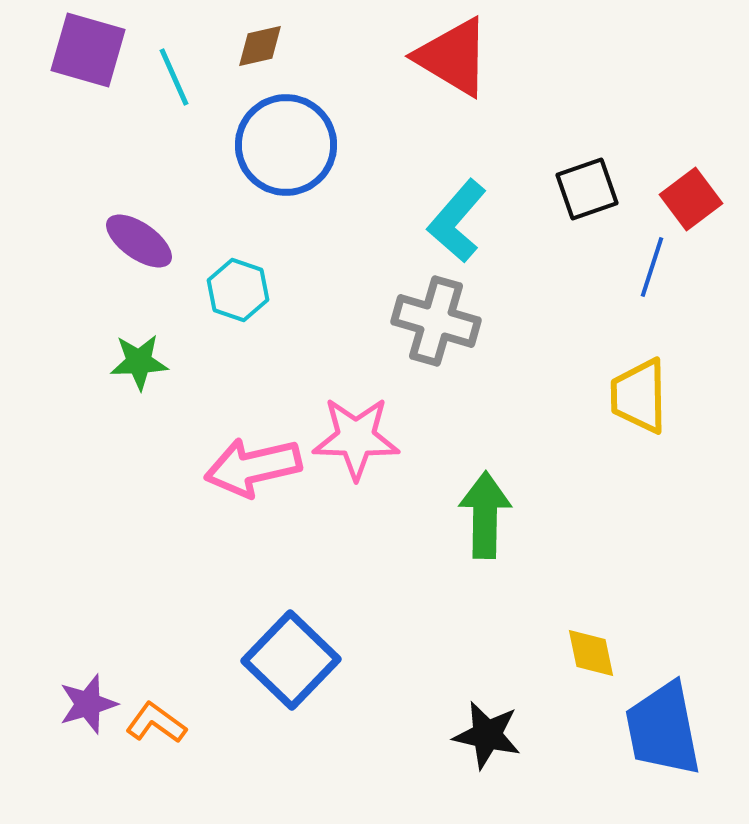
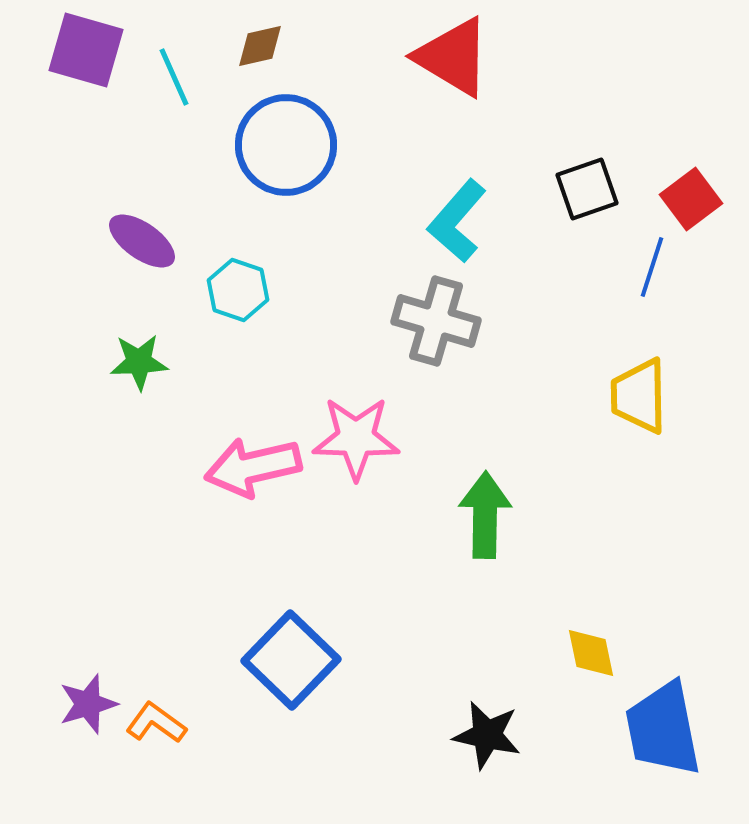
purple square: moved 2 px left
purple ellipse: moved 3 px right
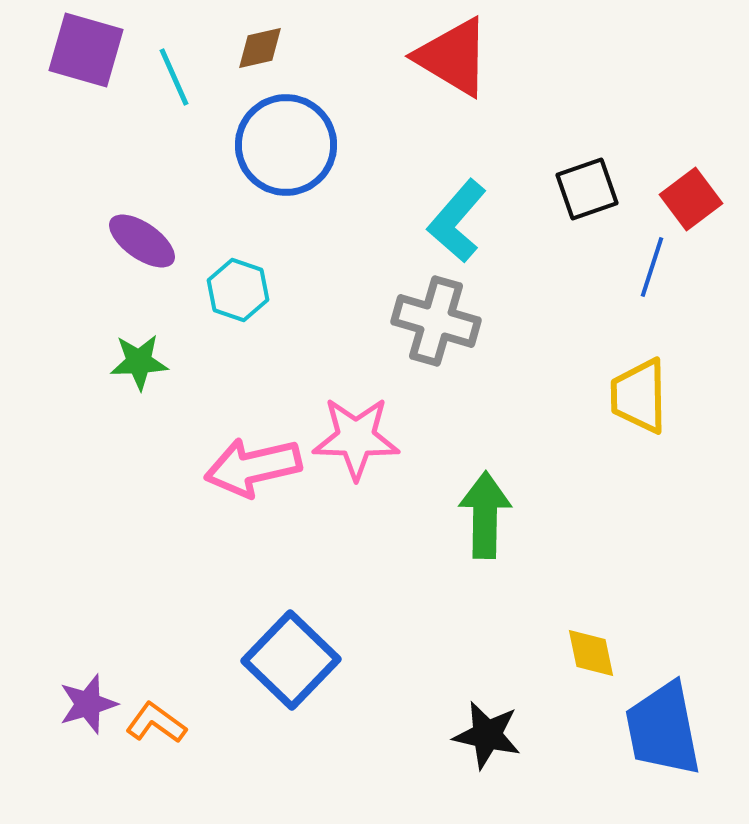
brown diamond: moved 2 px down
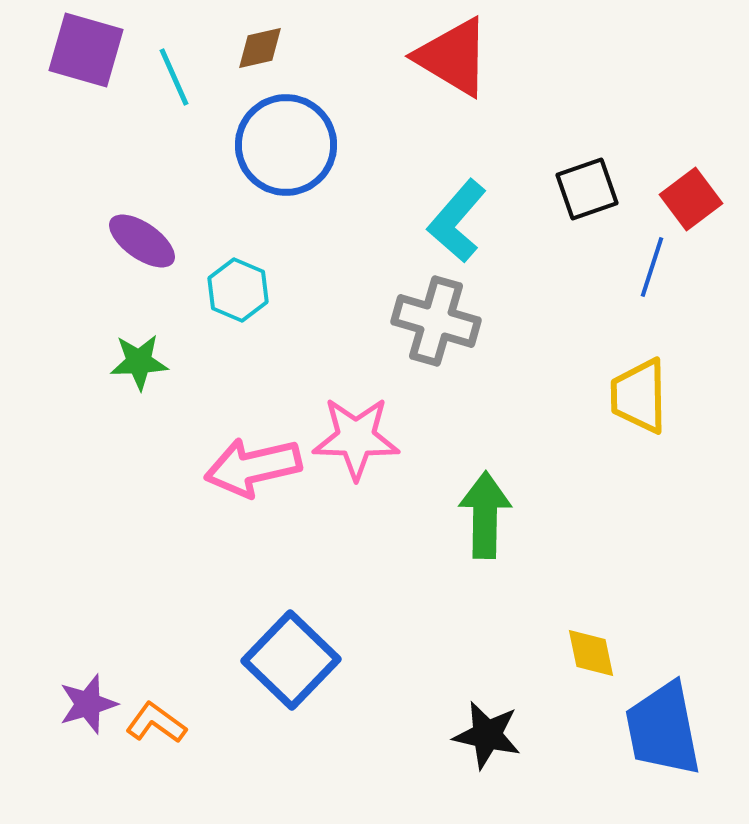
cyan hexagon: rotated 4 degrees clockwise
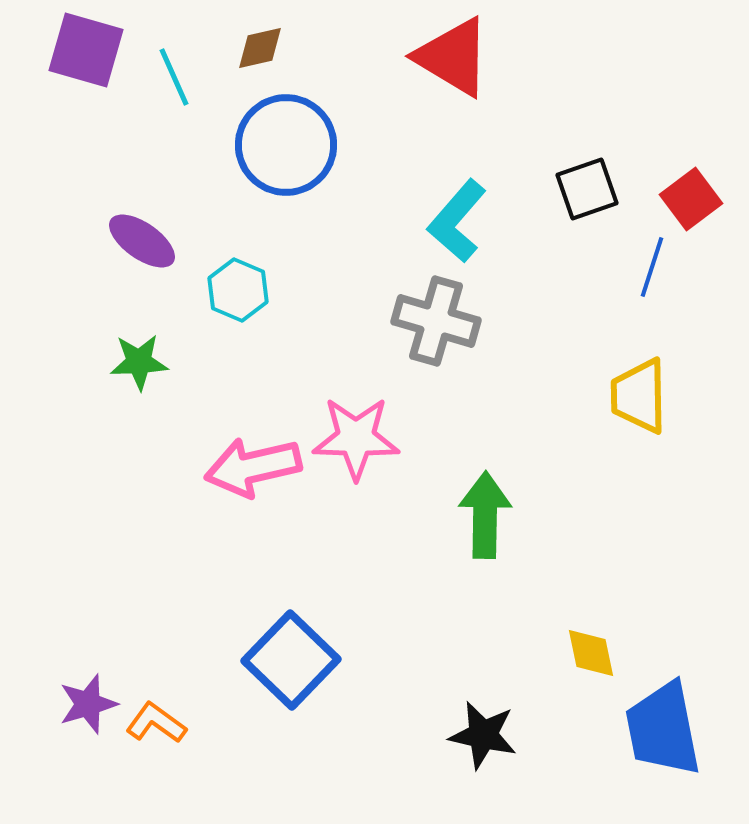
black star: moved 4 px left
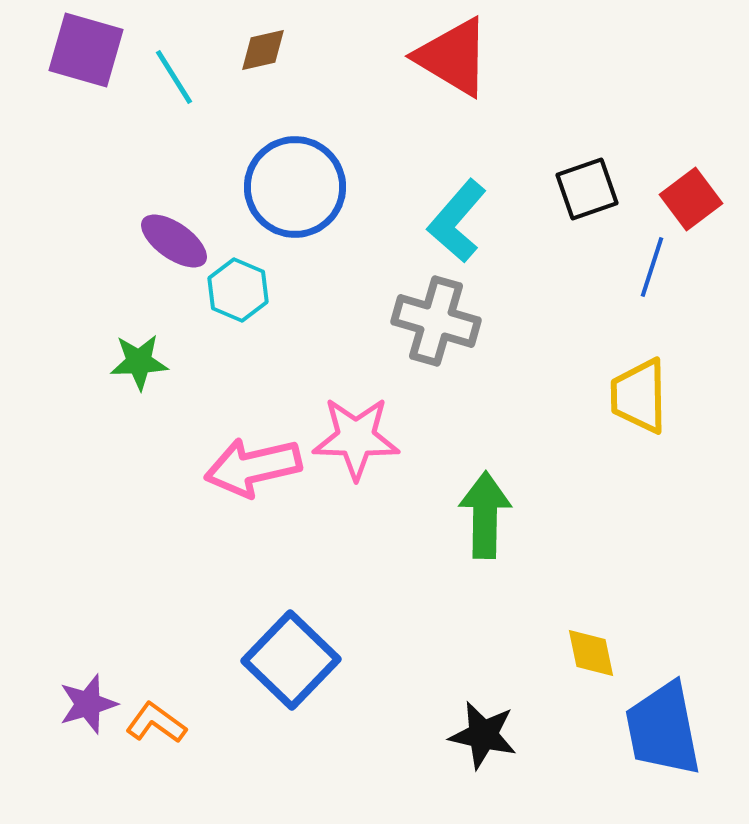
brown diamond: moved 3 px right, 2 px down
cyan line: rotated 8 degrees counterclockwise
blue circle: moved 9 px right, 42 px down
purple ellipse: moved 32 px right
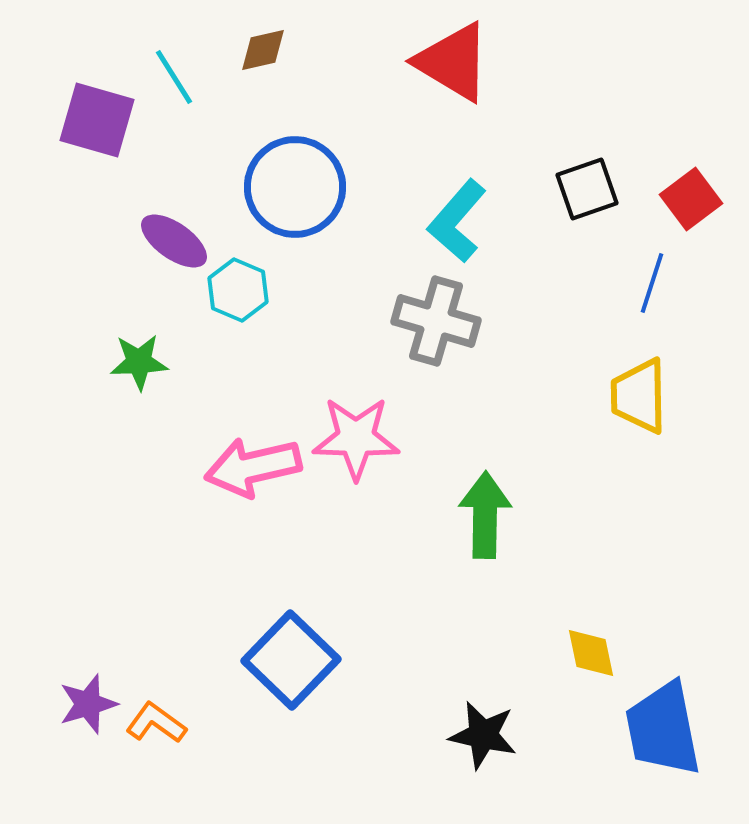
purple square: moved 11 px right, 70 px down
red triangle: moved 5 px down
blue line: moved 16 px down
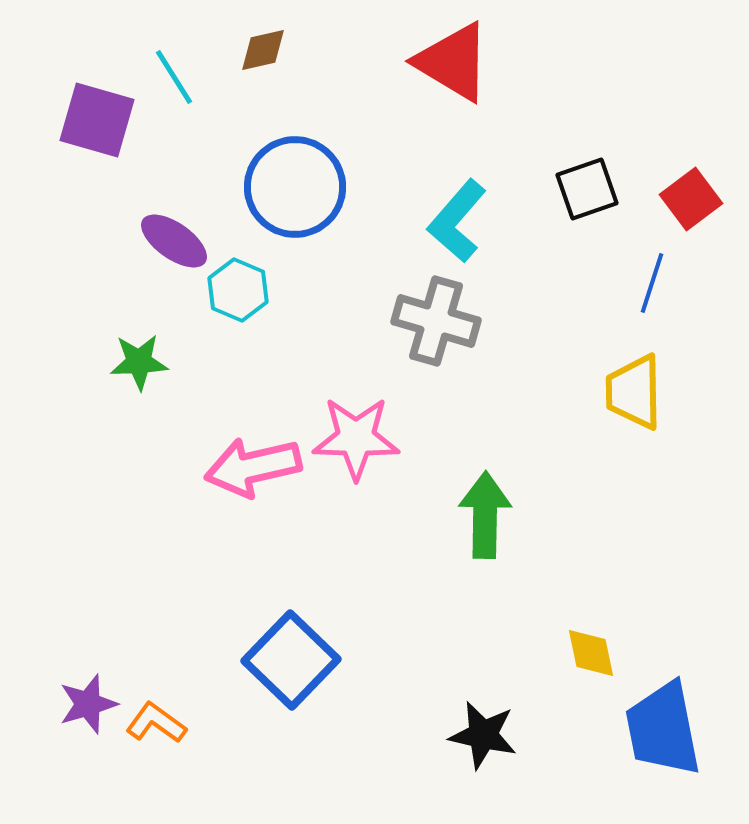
yellow trapezoid: moved 5 px left, 4 px up
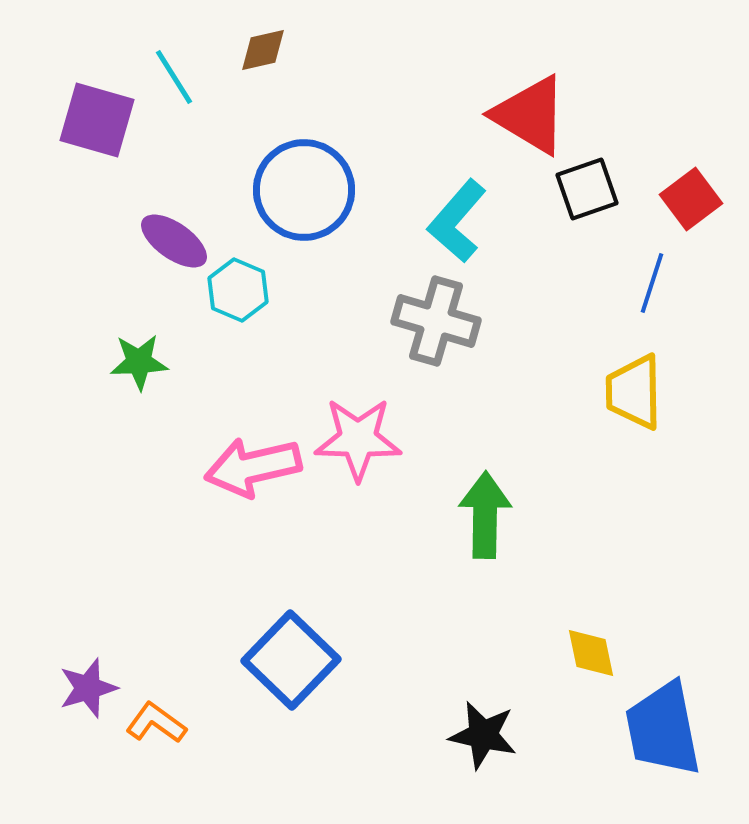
red triangle: moved 77 px right, 53 px down
blue circle: moved 9 px right, 3 px down
pink star: moved 2 px right, 1 px down
purple star: moved 16 px up
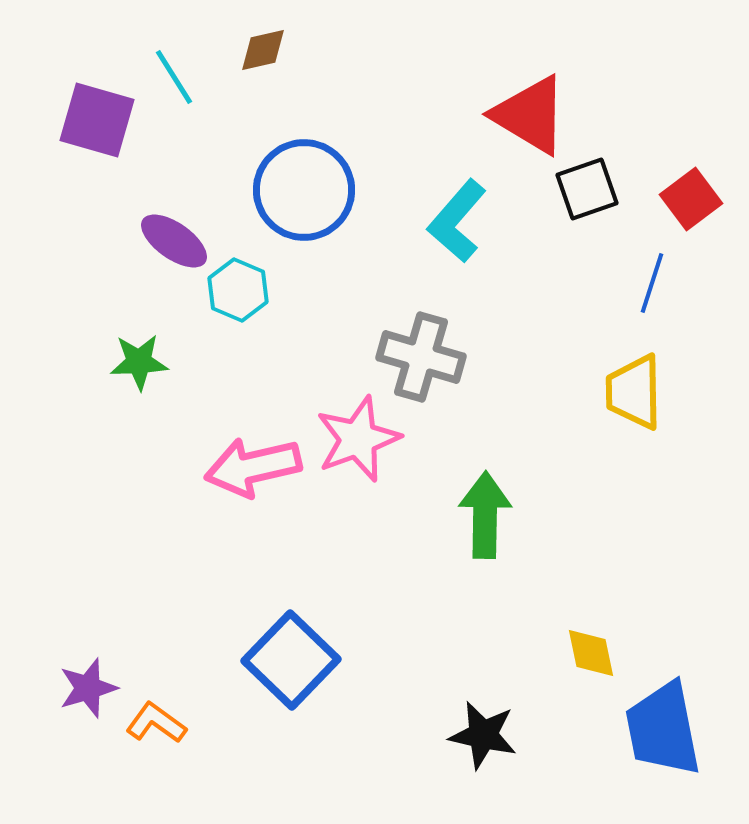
gray cross: moved 15 px left, 36 px down
pink star: rotated 22 degrees counterclockwise
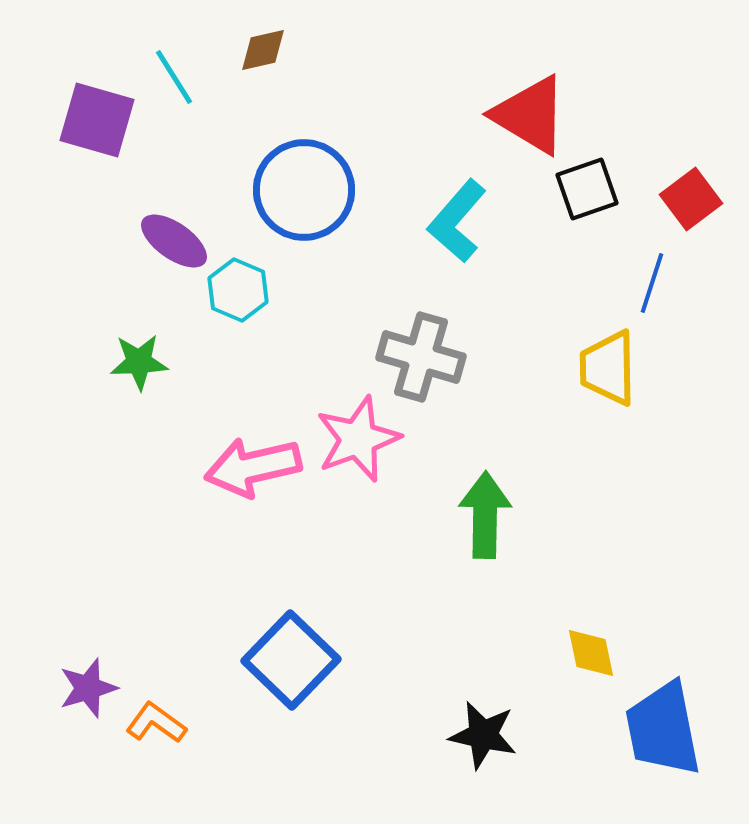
yellow trapezoid: moved 26 px left, 24 px up
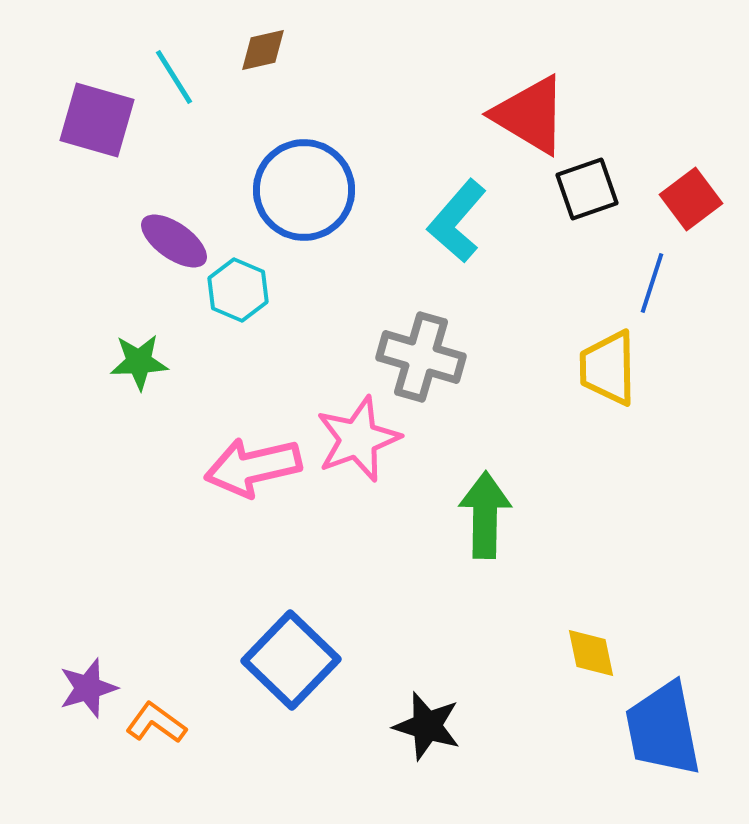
black star: moved 56 px left, 9 px up; rotated 4 degrees clockwise
